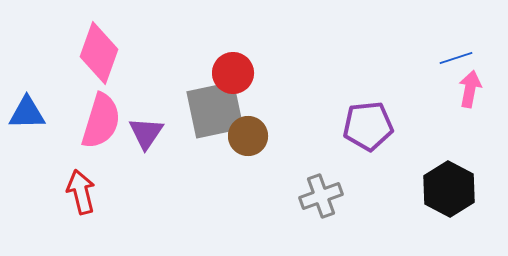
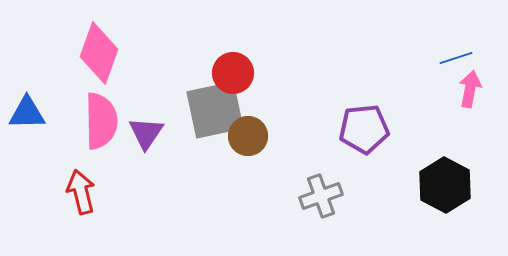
pink semicircle: rotated 18 degrees counterclockwise
purple pentagon: moved 4 px left, 3 px down
black hexagon: moved 4 px left, 4 px up
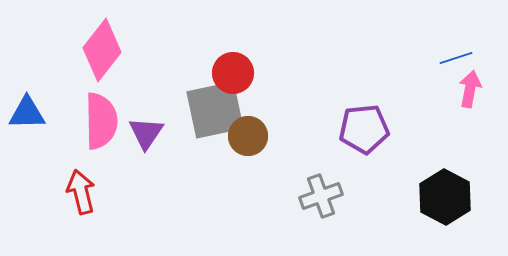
pink diamond: moved 3 px right, 3 px up; rotated 18 degrees clockwise
black hexagon: moved 12 px down
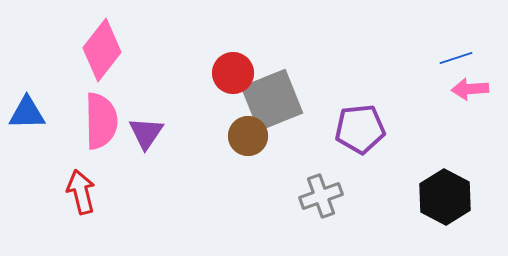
pink arrow: rotated 105 degrees counterclockwise
gray square: moved 57 px right, 10 px up; rotated 10 degrees counterclockwise
purple pentagon: moved 4 px left
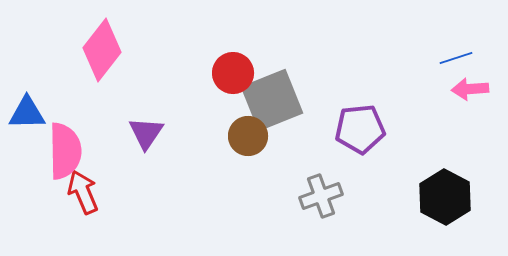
pink semicircle: moved 36 px left, 30 px down
red arrow: moved 2 px right; rotated 9 degrees counterclockwise
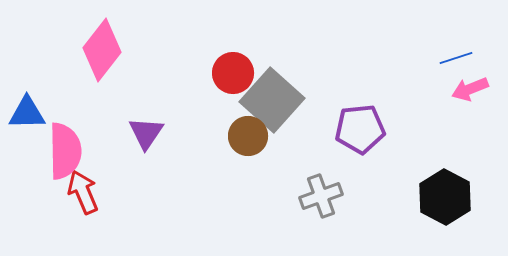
pink arrow: rotated 18 degrees counterclockwise
gray square: rotated 26 degrees counterclockwise
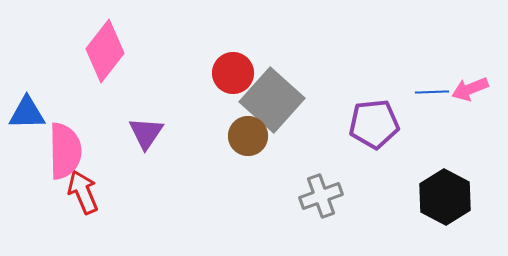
pink diamond: moved 3 px right, 1 px down
blue line: moved 24 px left, 34 px down; rotated 16 degrees clockwise
purple pentagon: moved 14 px right, 5 px up
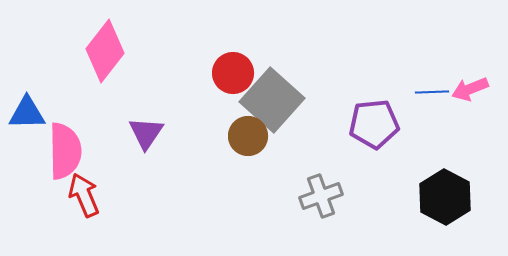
red arrow: moved 1 px right, 3 px down
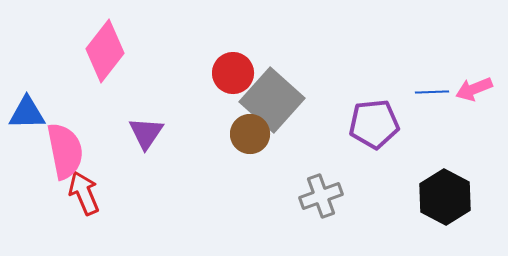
pink arrow: moved 4 px right
brown circle: moved 2 px right, 2 px up
pink semicircle: rotated 10 degrees counterclockwise
red arrow: moved 2 px up
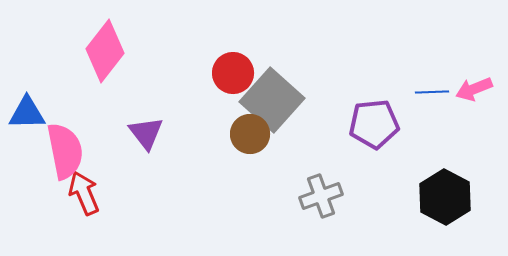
purple triangle: rotated 12 degrees counterclockwise
